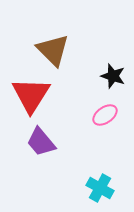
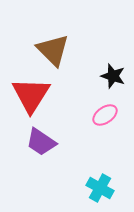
purple trapezoid: rotated 16 degrees counterclockwise
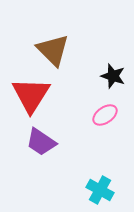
cyan cross: moved 2 px down
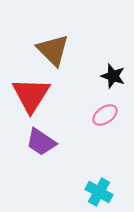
cyan cross: moved 1 px left, 2 px down
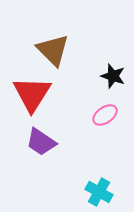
red triangle: moved 1 px right, 1 px up
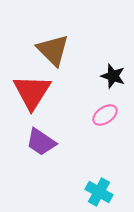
red triangle: moved 2 px up
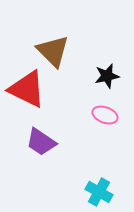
brown triangle: moved 1 px down
black star: moved 6 px left; rotated 30 degrees counterclockwise
red triangle: moved 5 px left, 3 px up; rotated 36 degrees counterclockwise
pink ellipse: rotated 55 degrees clockwise
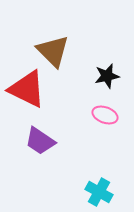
purple trapezoid: moved 1 px left, 1 px up
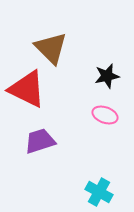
brown triangle: moved 2 px left, 3 px up
purple trapezoid: rotated 128 degrees clockwise
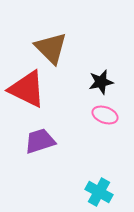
black star: moved 6 px left, 6 px down
